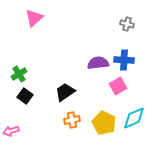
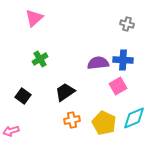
blue cross: moved 1 px left
green cross: moved 21 px right, 15 px up
black square: moved 2 px left
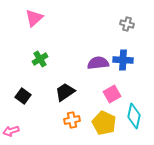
pink square: moved 6 px left, 8 px down
cyan diamond: moved 2 px up; rotated 55 degrees counterclockwise
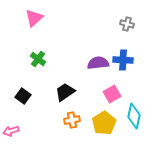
green cross: moved 2 px left; rotated 21 degrees counterclockwise
yellow pentagon: rotated 15 degrees clockwise
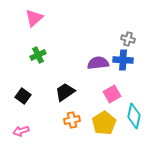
gray cross: moved 1 px right, 15 px down
green cross: moved 4 px up; rotated 28 degrees clockwise
pink arrow: moved 10 px right
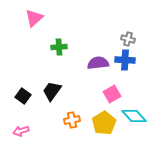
green cross: moved 21 px right, 8 px up; rotated 21 degrees clockwise
blue cross: moved 2 px right
black trapezoid: moved 13 px left, 1 px up; rotated 20 degrees counterclockwise
cyan diamond: rotated 55 degrees counterclockwise
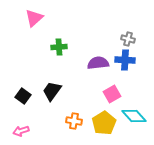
orange cross: moved 2 px right, 1 px down; rotated 21 degrees clockwise
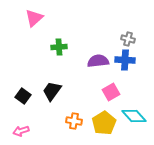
purple semicircle: moved 2 px up
pink square: moved 1 px left, 2 px up
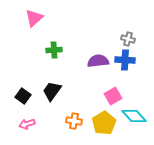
green cross: moved 5 px left, 3 px down
pink square: moved 2 px right, 4 px down
pink arrow: moved 6 px right, 7 px up
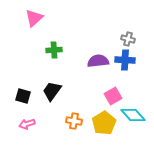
black square: rotated 21 degrees counterclockwise
cyan diamond: moved 1 px left, 1 px up
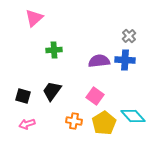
gray cross: moved 1 px right, 3 px up; rotated 32 degrees clockwise
purple semicircle: moved 1 px right
pink square: moved 18 px left; rotated 24 degrees counterclockwise
cyan diamond: moved 1 px down
